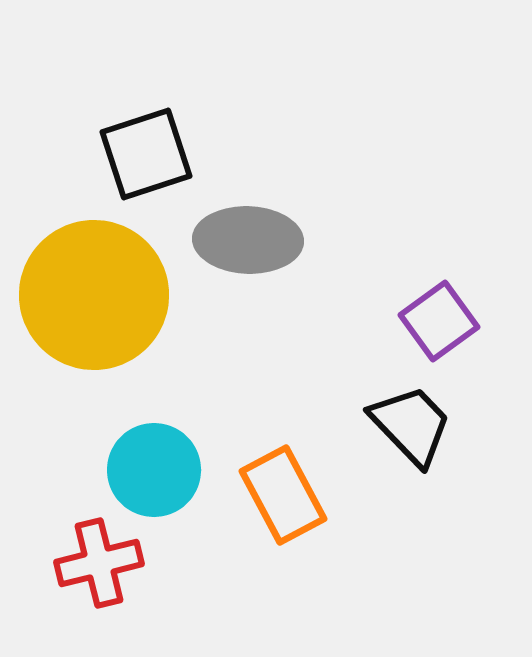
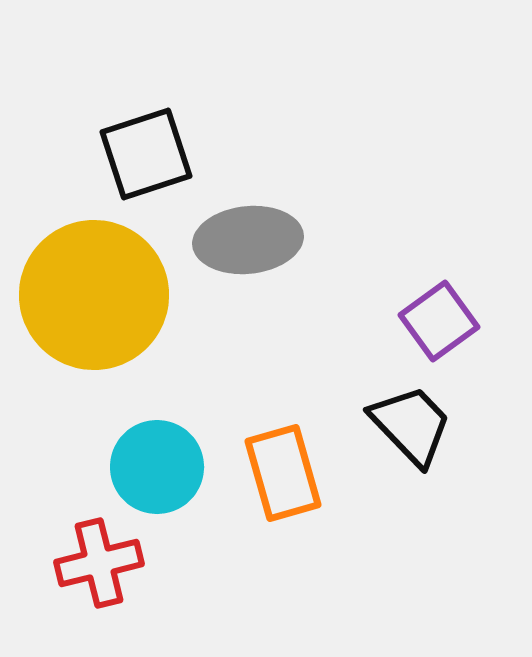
gray ellipse: rotated 8 degrees counterclockwise
cyan circle: moved 3 px right, 3 px up
orange rectangle: moved 22 px up; rotated 12 degrees clockwise
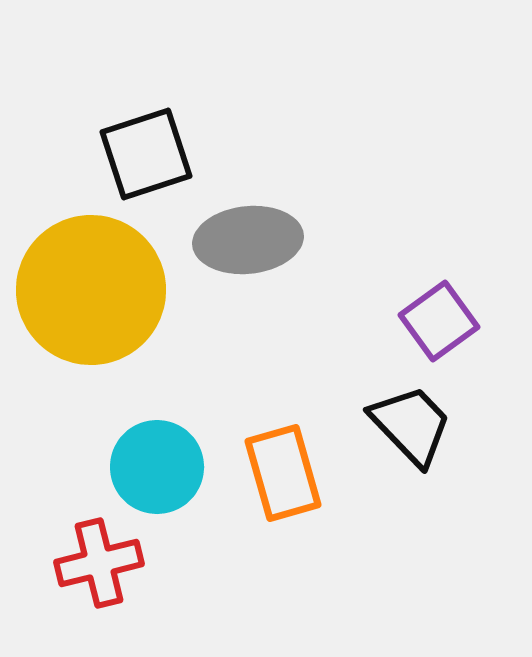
yellow circle: moved 3 px left, 5 px up
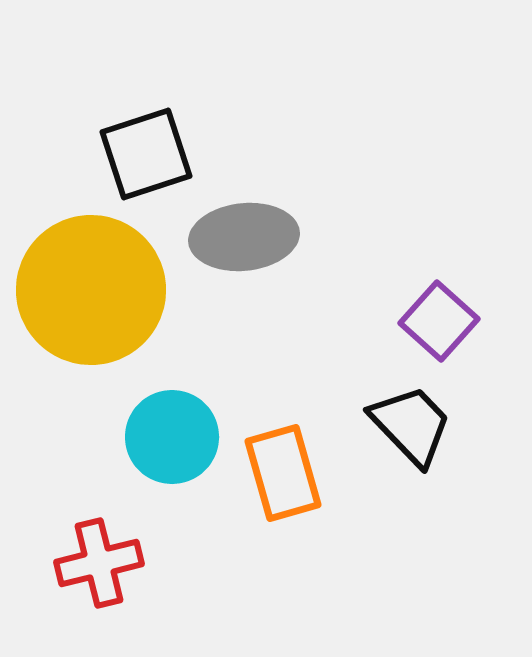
gray ellipse: moved 4 px left, 3 px up
purple square: rotated 12 degrees counterclockwise
cyan circle: moved 15 px right, 30 px up
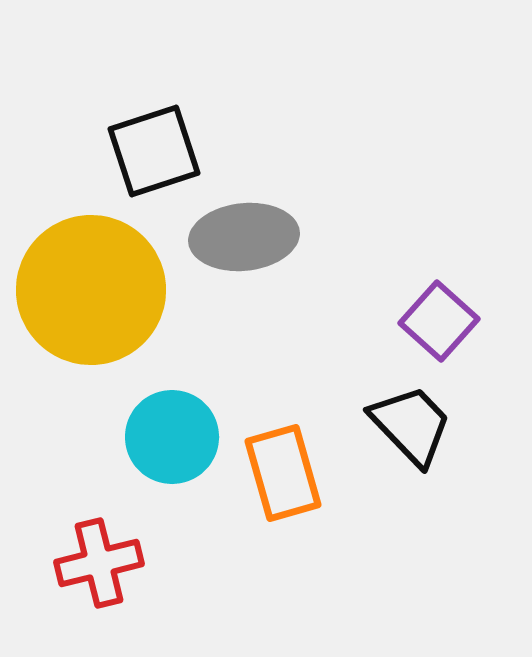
black square: moved 8 px right, 3 px up
